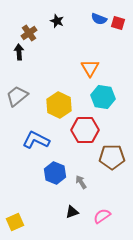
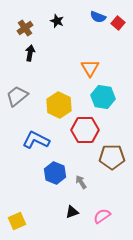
blue semicircle: moved 1 px left, 2 px up
red square: rotated 24 degrees clockwise
brown cross: moved 4 px left, 5 px up
black arrow: moved 11 px right, 1 px down; rotated 14 degrees clockwise
yellow square: moved 2 px right, 1 px up
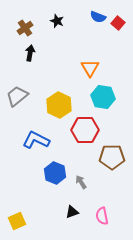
pink semicircle: rotated 66 degrees counterclockwise
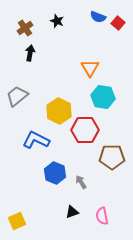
yellow hexagon: moved 6 px down
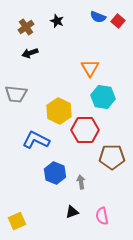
red square: moved 2 px up
brown cross: moved 1 px right, 1 px up
black arrow: rotated 119 degrees counterclockwise
gray trapezoid: moved 1 px left, 2 px up; rotated 135 degrees counterclockwise
gray arrow: rotated 24 degrees clockwise
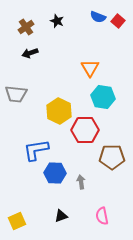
blue L-shape: moved 10 px down; rotated 36 degrees counterclockwise
blue hexagon: rotated 20 degrees counterclockwise
black triangle: moved 11 px left, 4 px down
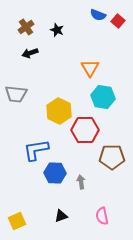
blue semicircle: moved 2 px up
black star: moved 9 px down
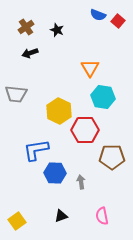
yellow square: rotated 12 degrees counterclockwise
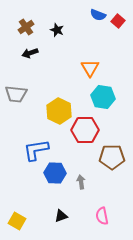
yellow square: rotated 24 degrees counterclockwise
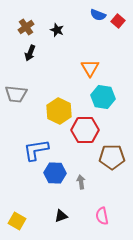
black arrow: rotated 49 degrees counterclockwise
